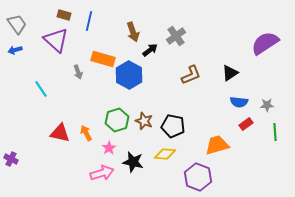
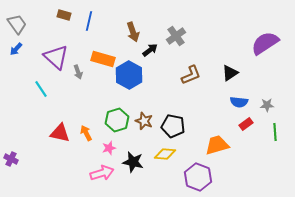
purple triangle: moved 17 px down
blue arrow: moved 1 px right, 1 px up; rotated 32 degrees counterclockwise
pink star: rotated 16 degrees clockwise
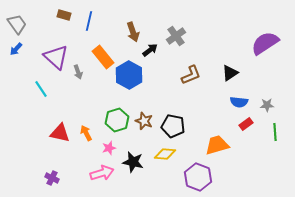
orange rectangle: moved 2 px up; rotated 35 degrees clockwise
purple cross: moved 41 px right, 19 px down
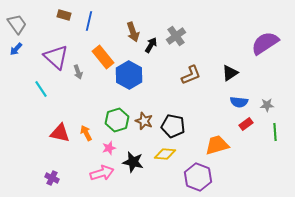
black arrow: moved 1 px right, 5 px up; rotated 21 degrees counterclockwise
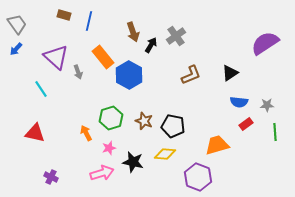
green hexagon: moved 6 px left, 2 px up
red triangle: moved 25 px left
purple cross: moved 1 px left, 1 px up
